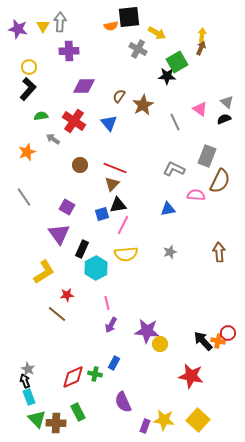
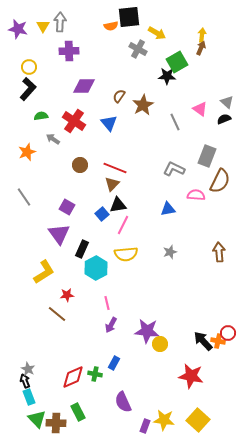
blue square at (102, 214): rotated 24 degrees counterclockwise
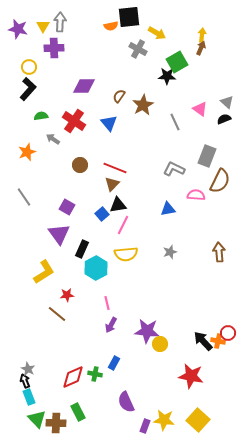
purple cross at (69, 51): moved 15 px left, 3 px up
purple semicircle at (123, 402): moved 3 px right
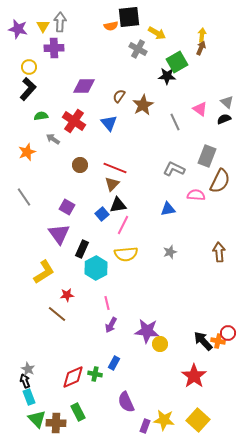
red star at (191, 376): moved 3 px right; rotated 25 degrees clockwise
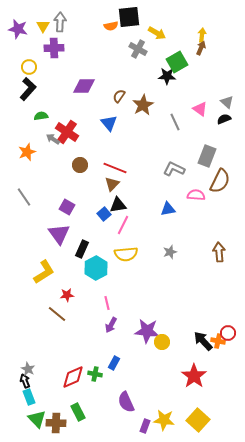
red cross at (74, 121): moved 7 px left, 11 px down
blue square at (102, 214): moved 2 px right
yellow circle at (160, 344): moved 2 px right, 2 px up
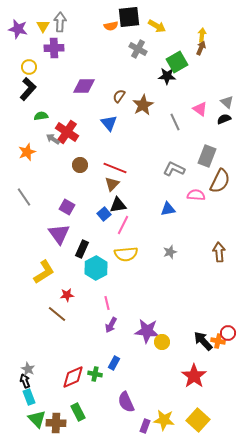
yellow arrow at (157, 33): moved 7 px up
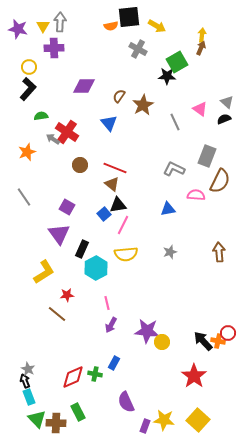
brown triangle at (112, 184): rotated 35 degrees counterclockwise
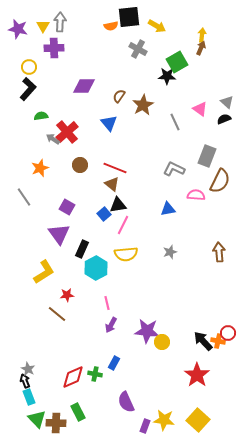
red cross at (67, 132): rotated 15 degrees clockwise
orange star at (27, 152): moved 13 px right, 16 px down
red star at (194, 376): moved 3 px right, 1 px up
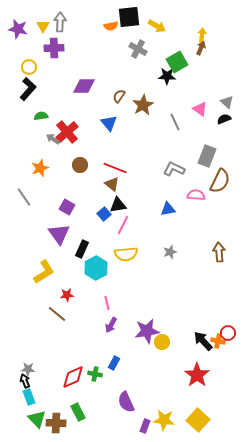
purple star at (147, 331): rotated 15 degrees counterclockwise
gray star at (28, 369): rotated 24 degrees counterclockwise
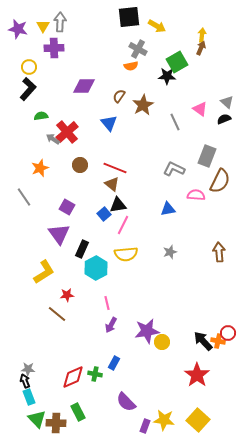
orange semicircle at (111, 26): moved 20 px right, 40 px down
purple semicircle at (126, 402): rotated 20 degrees counterclockwise
